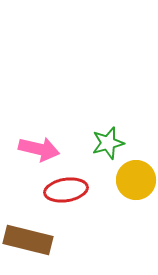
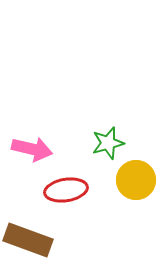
pink arrow: moved 7 px left
brown rectangle: rotated 6 degrees clockwise
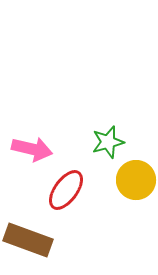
green star: moved 1 px up
red ellipse: rotated 45 degrees counterclockwise
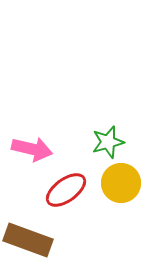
yellow circle: moved 15 px left, 3 px down
red ellipse: rotated 18 degrees clockwise
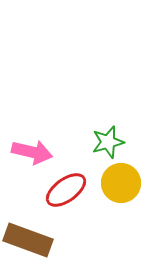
pink arrow: moved 3 px down
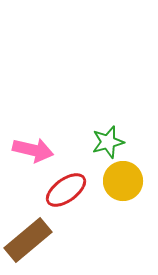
pink arrow: moved 1 px right, 2 px up
yellow circle: moved 2 px right, 2 px up
brown rectangle: rotated 60 degrees counterclockwise
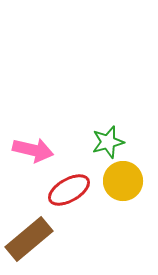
red ellipse: moved 3 px right; rotated 6 degrees clockwise
brown rectangle: moved 1 px right, 1 px up
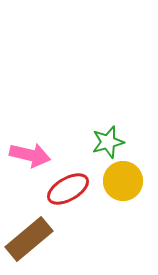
pink arrow: moved 3 px left, 5 px down
red ellipse: moved 1 px left, 1 px up
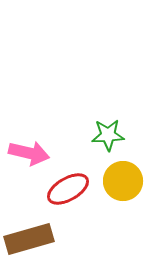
green star: moved 7 px up; rotated 12 degrees clockwise
pink arrow: moved 1 px left, 2 px up
brown rectangle: rotated 24 degrees clockwise
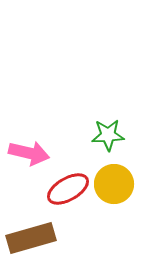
yellow circle: moved 9 px left, 3 px down
brown rectangle: moved 2 px right, 1 px up
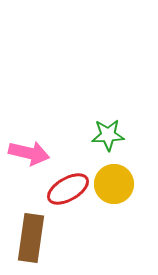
brown rectangle: rotated 66 degrees counterclockwise
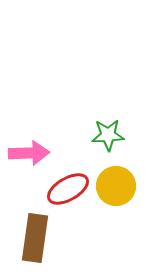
pink arrow: rotated 15 degrees counterclockwise
yellow circle: moved 2 px right, 2 px down
brown rectangle: moved 4 px right
